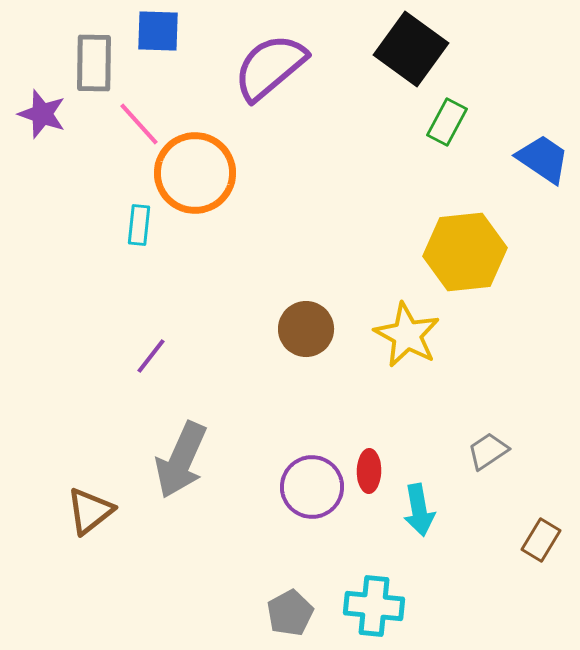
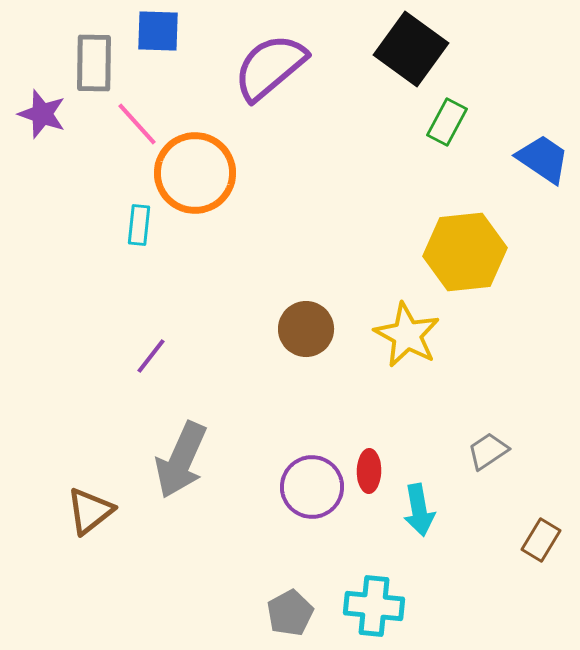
pink line: moved 2 px left
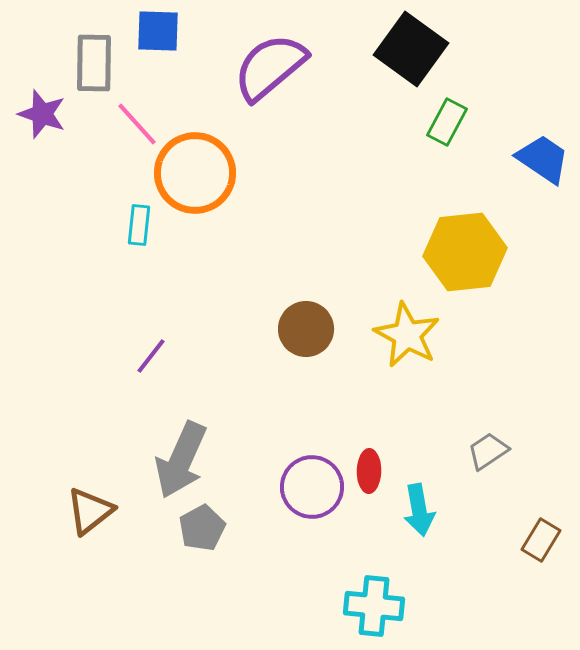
gray pentagon: moved 88 px left, 85 px up
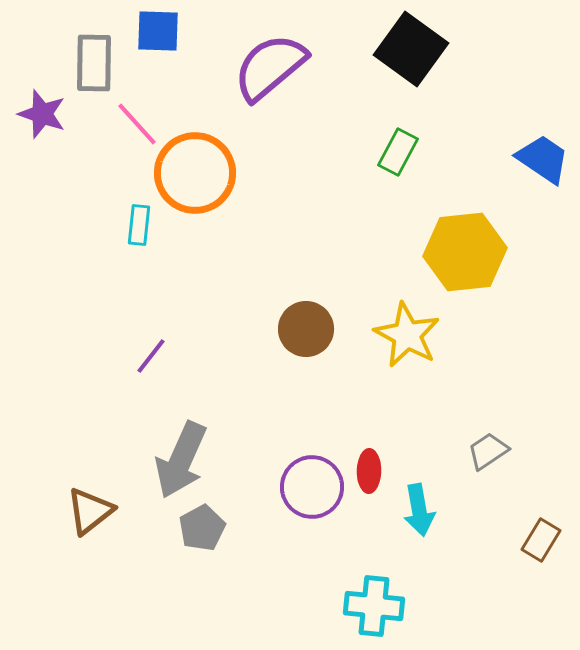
green rectangle: moved 49 px left, 30 px down
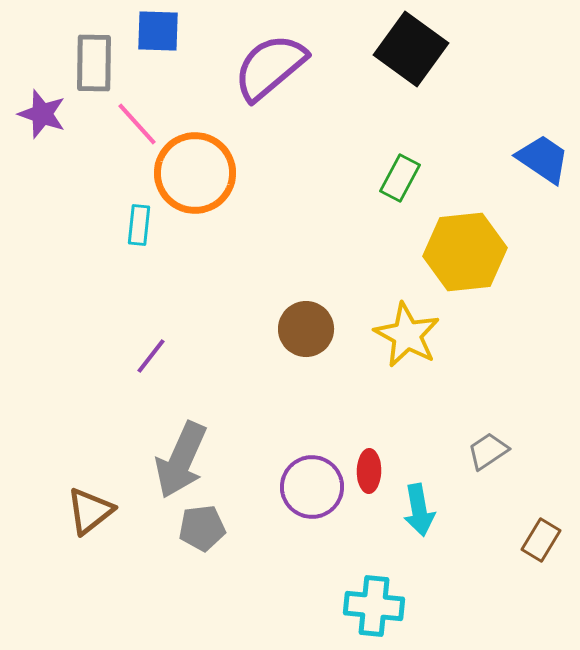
green rectangle: moved 2 px right, 26 px down
gray pentagon: rotated 21 degrees clockwise
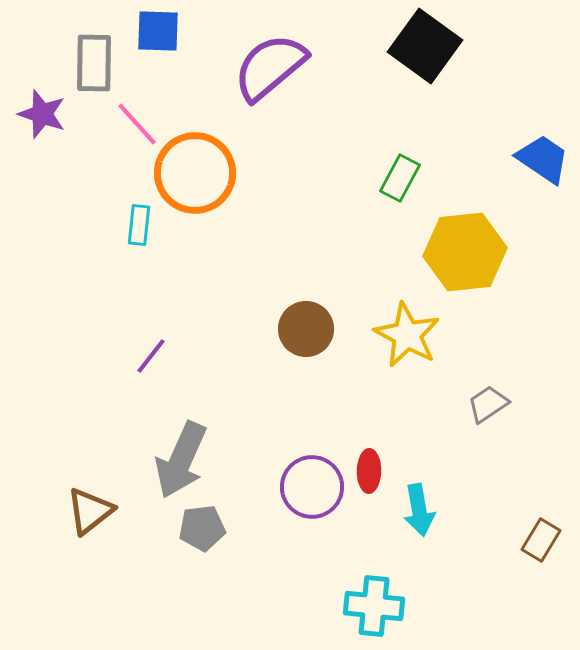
black square: moved 14 px right, 3 px up
gray trapezoid: moved 47 px up
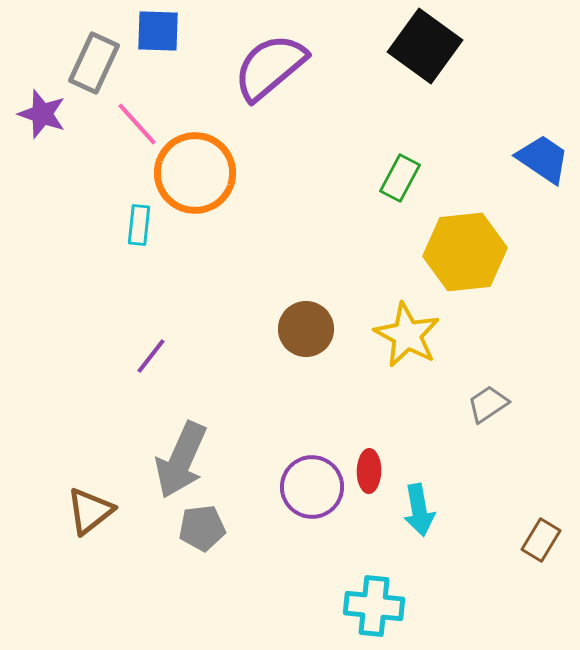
gray rectangle: rotated 24 degrees clockwise
